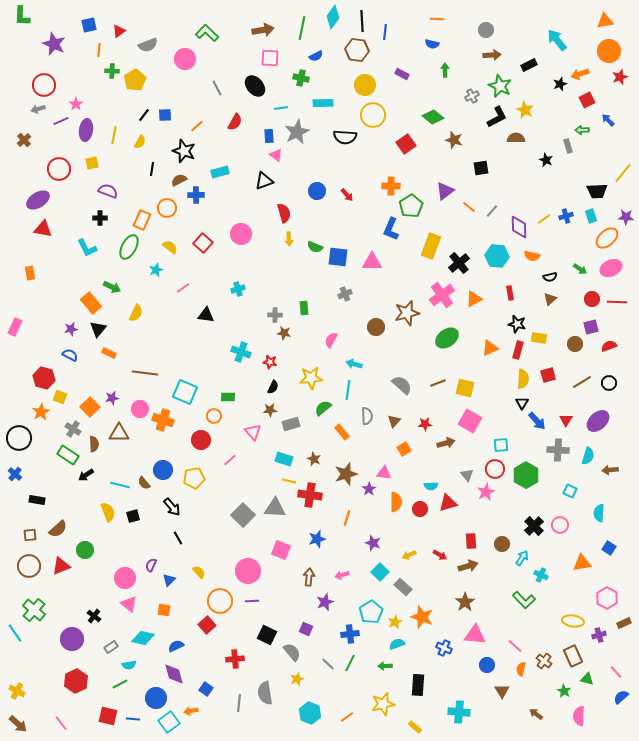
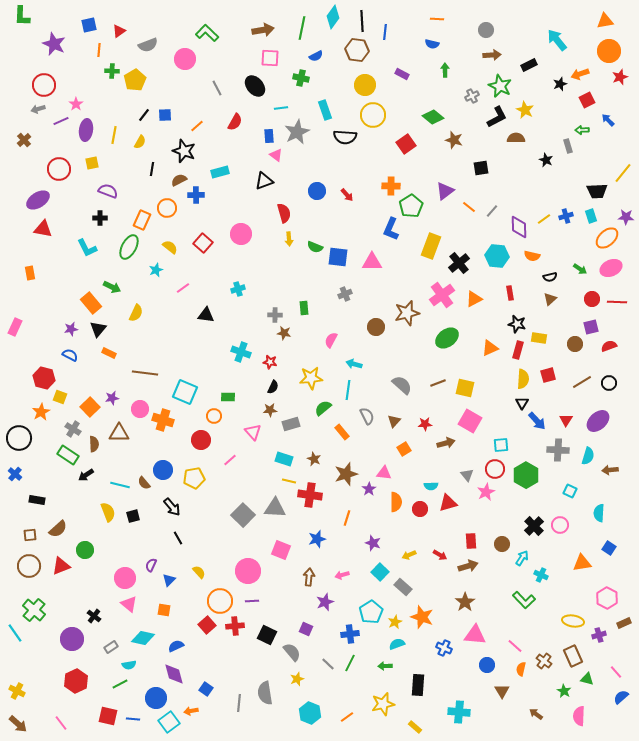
cyan rectangle at (323, 103): moved 2 px right, 7 px down; rotated 72 degrees clockwise
gray semicircle at (367, 416): rotated 24 degrees counterclockwise
red cross at (235, 659): moved 33 px up
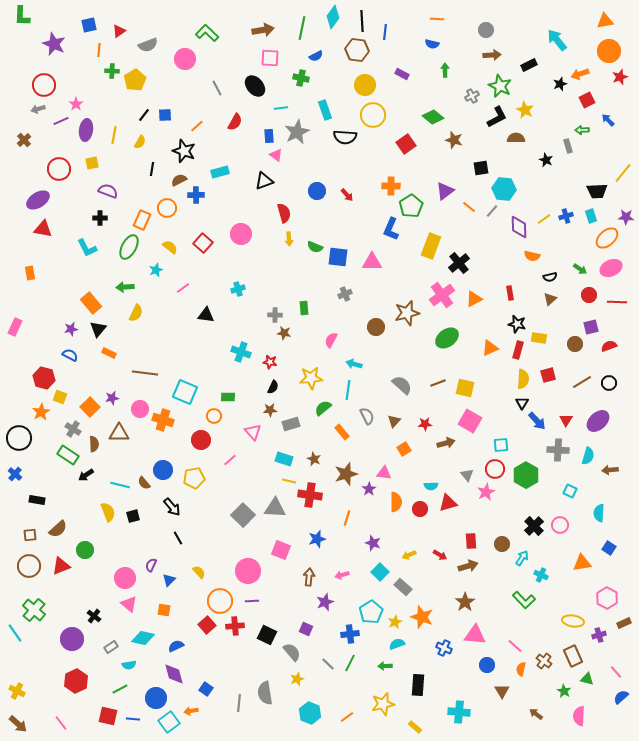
cyan hexagon at (497, 256): moved 7 px right, 67 px up
green arrow at (112, 287): moved 13 px right; rotated 150 degrees clockwise
red circle at (592, 299): moved 3 px left, 4 px up
green line at (120, 684): moved 5 px down
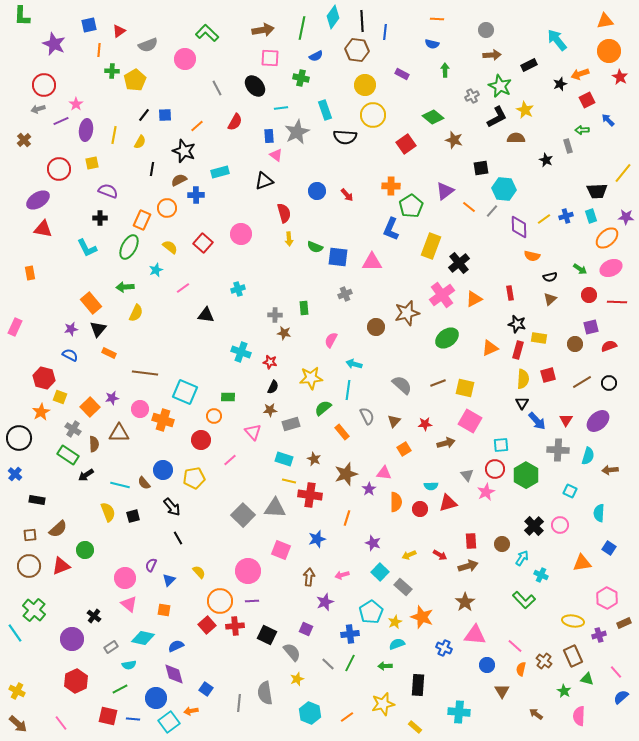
red star at (620, 77): rotated 21 degrees counterclockwise
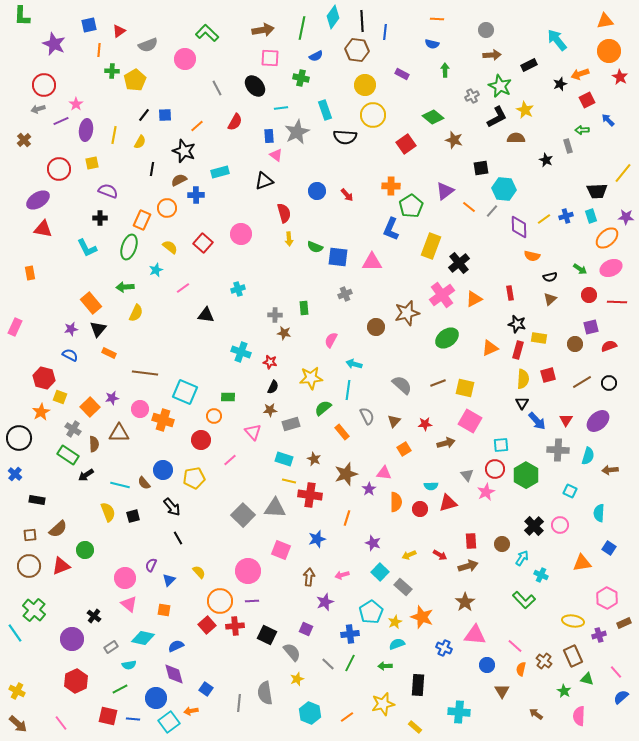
green ellipse at (129, 247): rotated 10 degrees counterclockwise
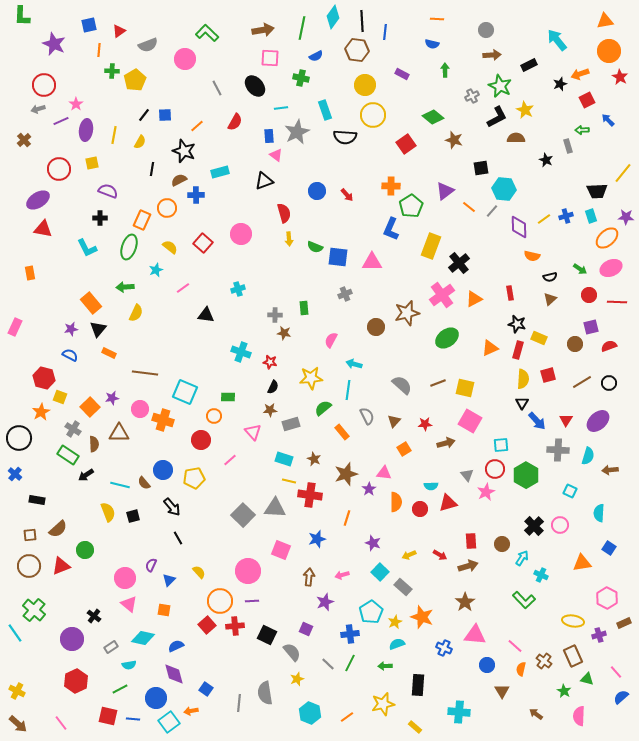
yellow rectangle at (539, 338): rotated 14 degrees clockwise
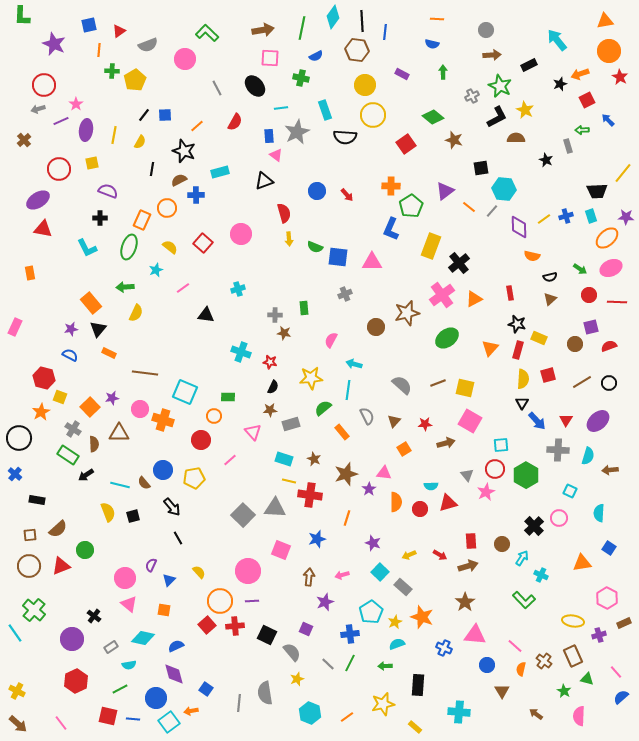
green arrow at (445, 70): moved 2 px left, 2 px down
orange triangle at (490, 348): rotated 24 degrees counterclockwise
pink circle at (560, 525): moved 1 px left, 7 px up
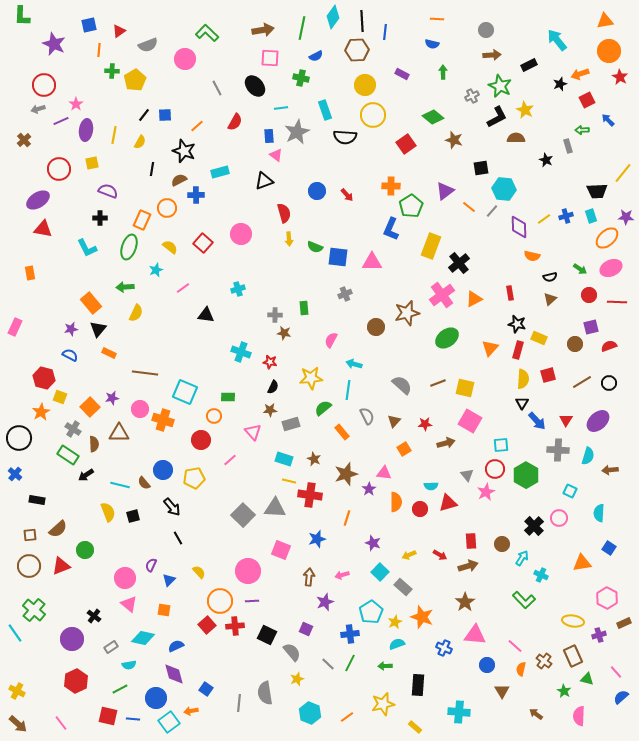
brown hexagon at (357, 50): rotated 10 degrees counterclockwise
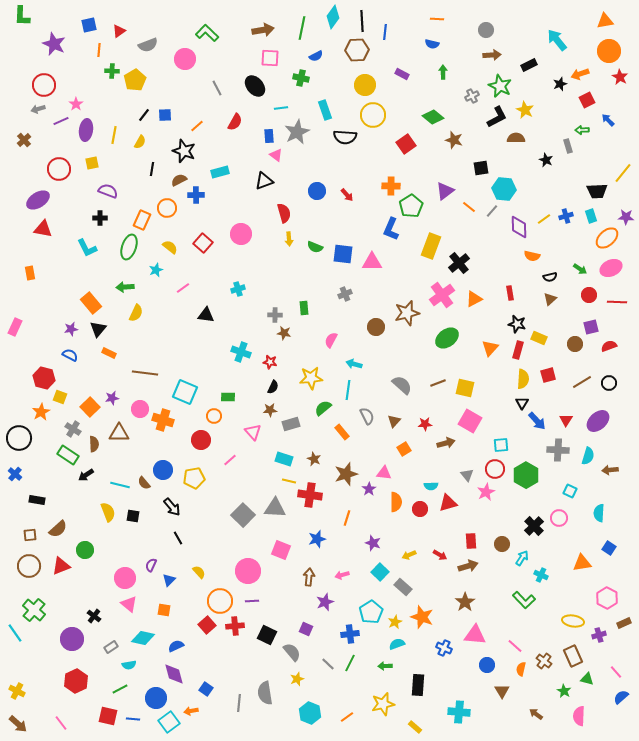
blue square at (338, 257): moved 5 px right, 3 px up
black square at (133, 516): rotated 24 degrees clockwise
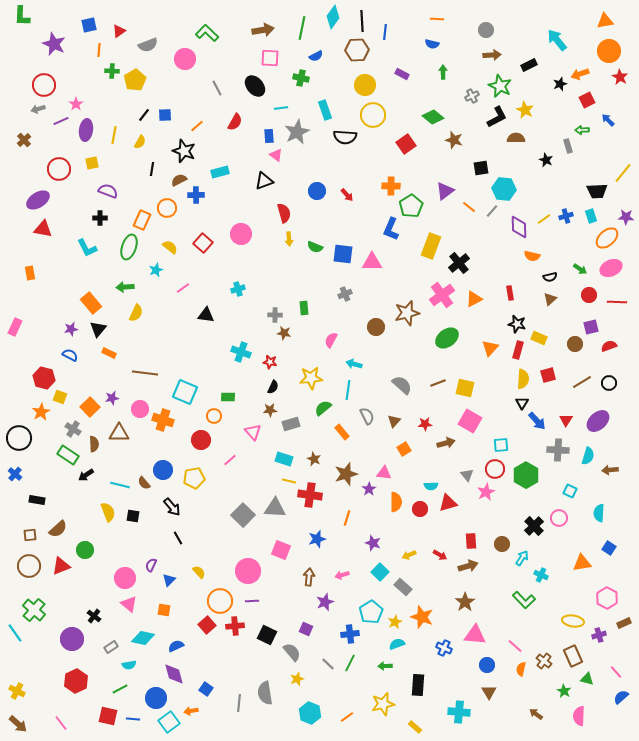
brown triangle at (502, 691): moved 13 px left, 1 px down
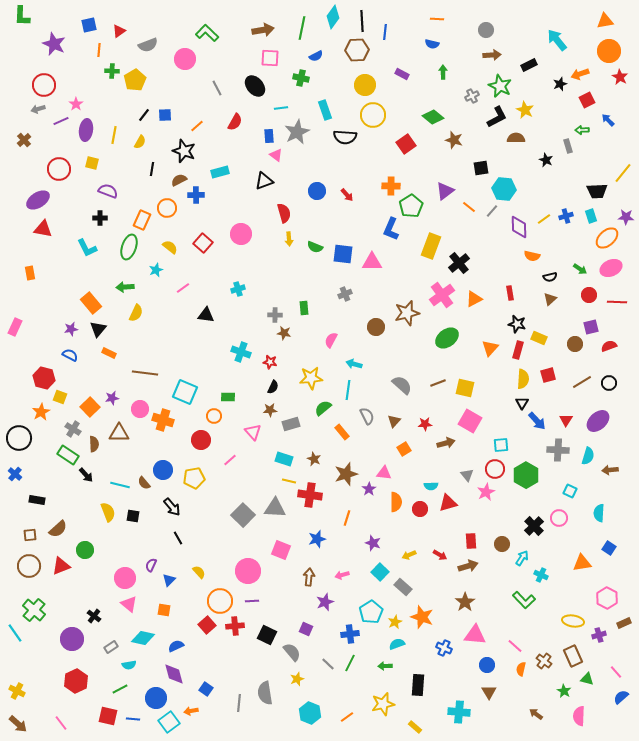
yellow square at (92, 163): rotated 24 degrees clockwise
black arrow at (86, 475): rotated 98 degrees counterclockwise
